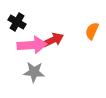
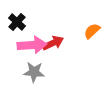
black cross: rotated 12 degrees clockwise
orange semicircle: rotated 24 degrees clockwise
red arrow: moved 3 px down
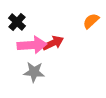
orange semicircle: moved 1 px left, 10 px up
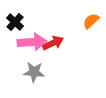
black cross: moved 2 px left
pink arrow: moved 3 px up
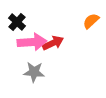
black cross: moved 2 px right
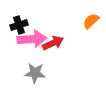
black cross: moved 2 px right, 3 px down; rotated 30 degrees clockwise
pink arrow: moved 3 px up
gray star: moved 1 px right, 1 px down
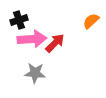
black cross: moved 5 px up
red arrow: moved 2 px right; rotated 20 degrees counterclockwise
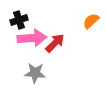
pink arrow: moved 1 px up
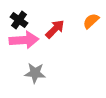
black cross: rotated 36 degrees counterclockwise
pink arrow: moved 8 px left, 2 px down
red arrow: moved 14 px up
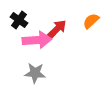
red arrow: moved 2 px right
pink arrow: moved 13 px right
